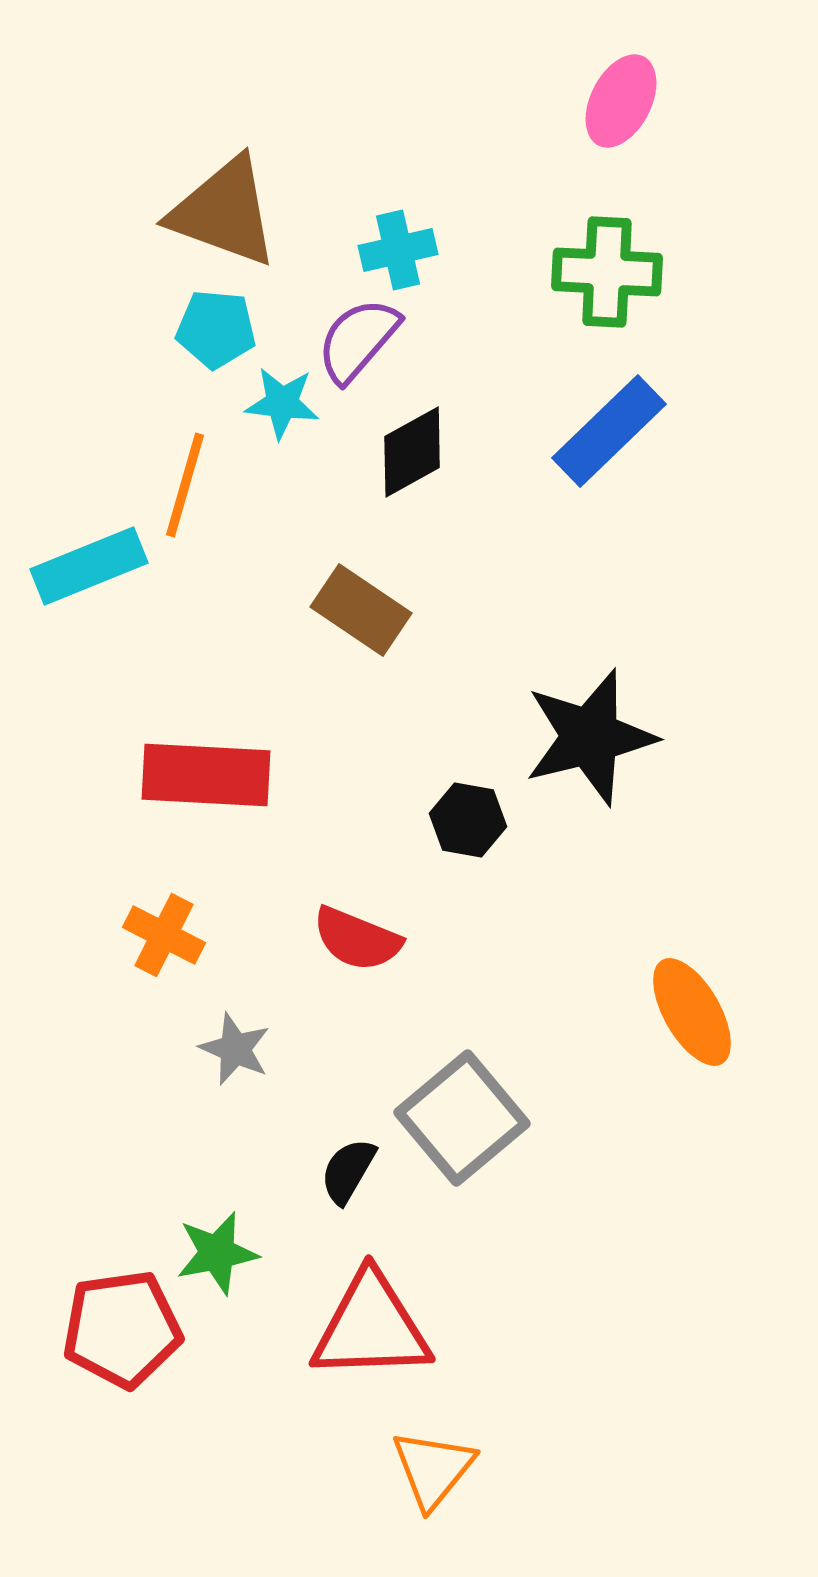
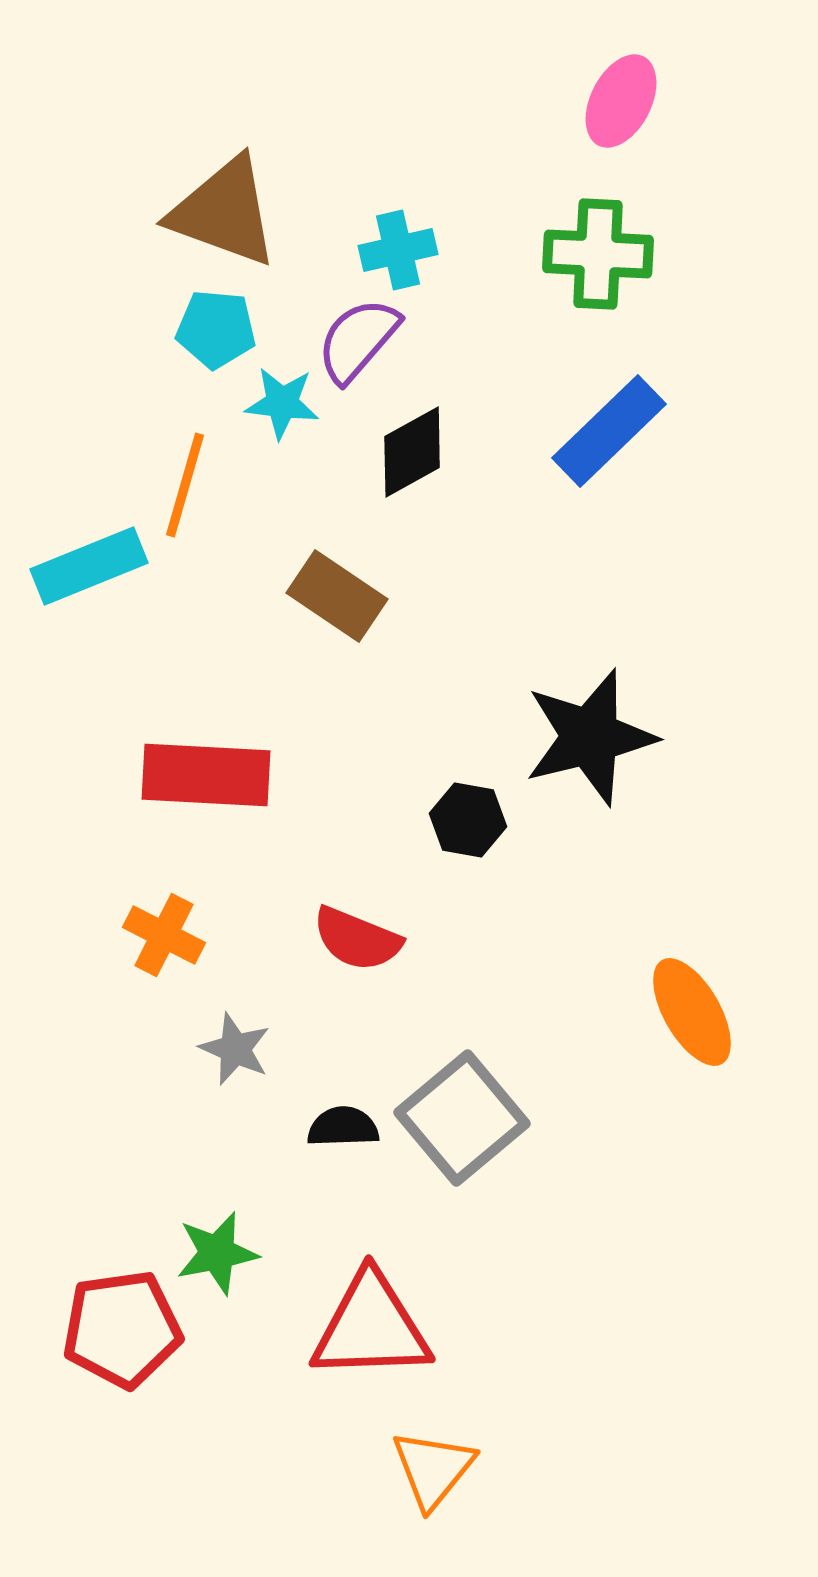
green cross: moved 9 px left, 18 px up
brown rectangle: moved 24 px left, 14 px up
black semicircle: moved 5 px left, 44 px up; rotated 58 degrees clockwise
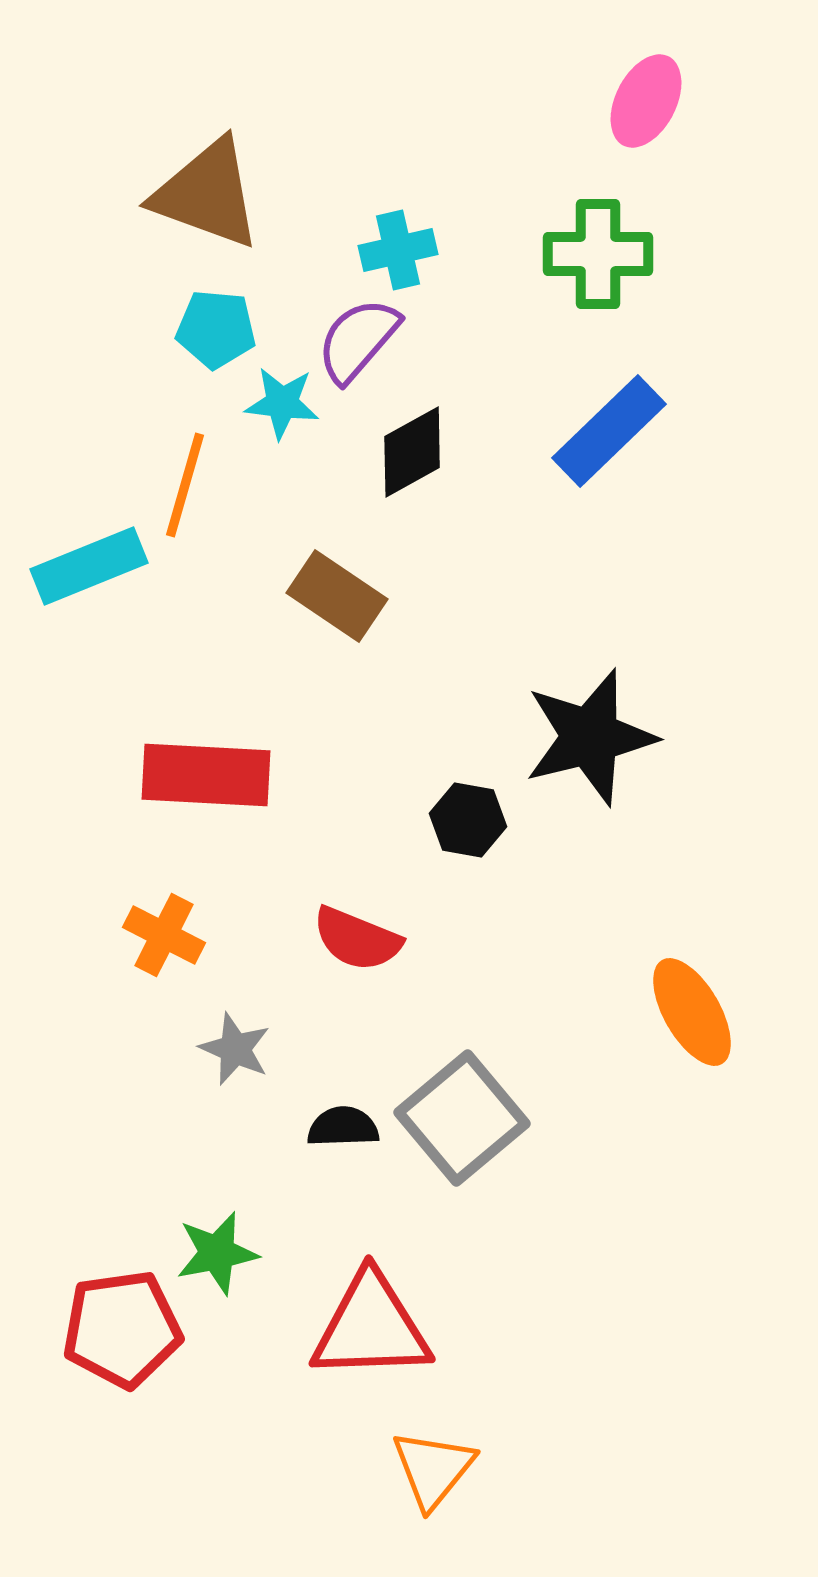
pink ellipse: moved 25 px right
brown triangle: moved 17 px left, 18 px up
green cross: rotated 3 degrees counterclockwise
